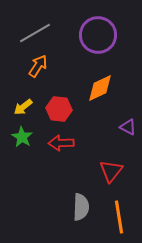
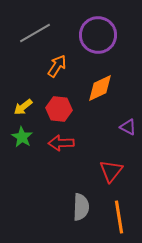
orange arrow: moved 19 px right
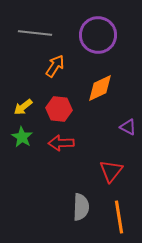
gray line: rotated 36 degrees clockwise
orange arrow: moved 2 px left
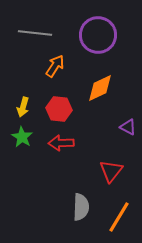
yellow arrow: rotated 36 degrees counterclockwise
orange line: rotated 40 degrees clockwise
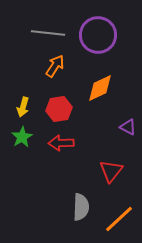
gray line: moved 13 px right
red hexagon: rotated 15 degrees counterclockwise
green star: rotated 10 degrees clockwise
orange line: moved 2 px down; rotated 16 degrees clockwise
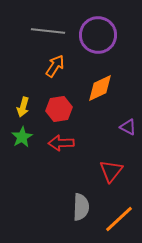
gray line: moved 2 px up
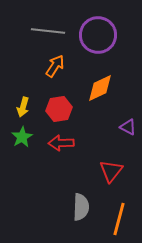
orange line: rotated 32 degrees counterclockwise
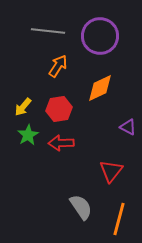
purple circle: moved 2 px right, 1 px down
orange arrow: moved 3 px right
yellow arrow: rotated 24 degrees clockwise
green star: moved 6 px right, 2 px up
gray semicircle: rotated 36 degrees counterclockwise
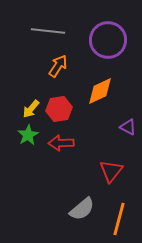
purple circle: moved 8 px right, 4 px down
orange diamond: moved 3 px down
yellow arrow: moved 8 px right, 2 px down
gray semicircle: moved 1 px right, 2 px down; rotated 84 degrees clockwise
